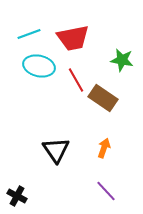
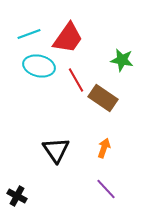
red trapezoid: moved 5 px left; rotated 44 degrees counterclockwise
purple line: moved 2 px up
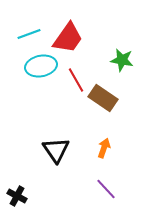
cyan ellipse: moved 2 px right; rotated 24 degrees counterclockwise
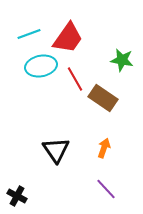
red line: moved 1 px left, 1 px up
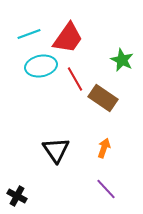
green star: rotated 15 degrees clockwise
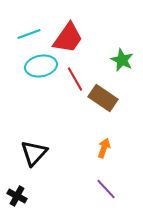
black triangle: moved 22 px left, 3 px down; rotated 16 degrees clockwise
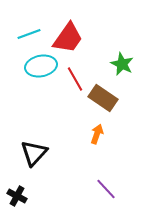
green star: moved 4 px down
orange arrow: moved 7 px left, 14 px up
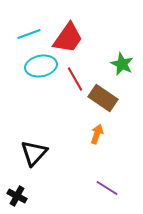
purple line: moved 1 px right, 1 px up; rotated 15 degrees counterclockwise
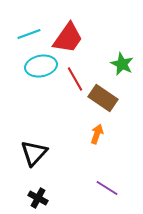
black cross: moved 21 px right, 2 px down
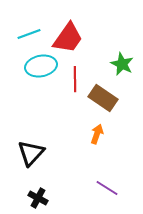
red line: rotated 30 degrees clockwise
black triangle: moved 3 px left
